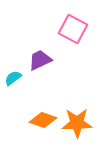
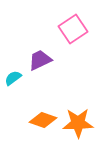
pink square: rotated 28 degrees clockwise
orange star: moved 1 px right
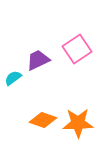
pink square: moved 4 px right, 20 px down
purple trapezoid: moved 2 px left
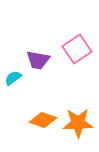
purple trapezoid: rotated 145 degrees counterclockwise
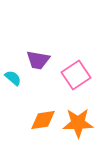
pink square: moved 1 px left, 26 px down
cyan semicircle: rotated 78 degrees clockwise
orange diamond: rotated 28 degrees counterclockwise
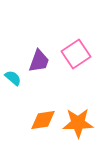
purple trapezoid: moved 1 px right, 1 px down; rotated 80 degrees counterclockwise
pink square: moved 21 px up
